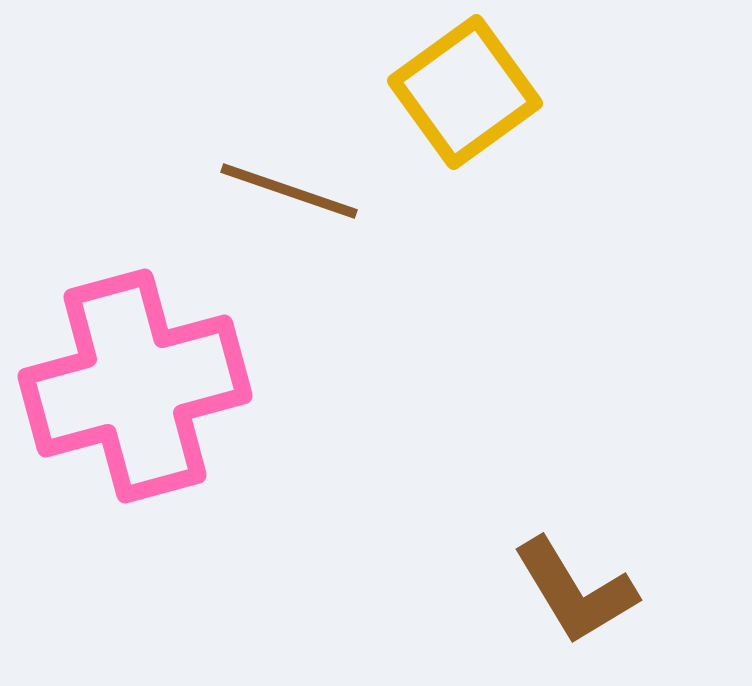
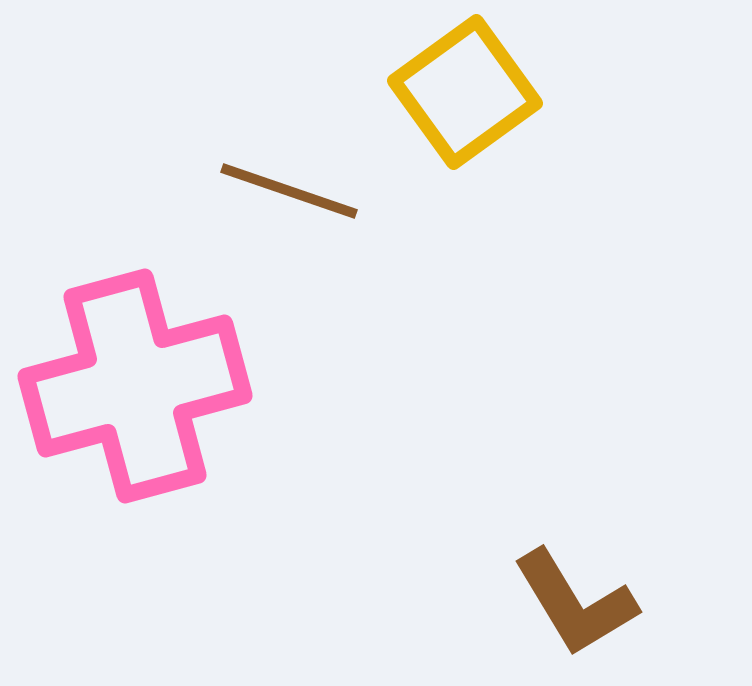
brown L-shape: moved 12 px down
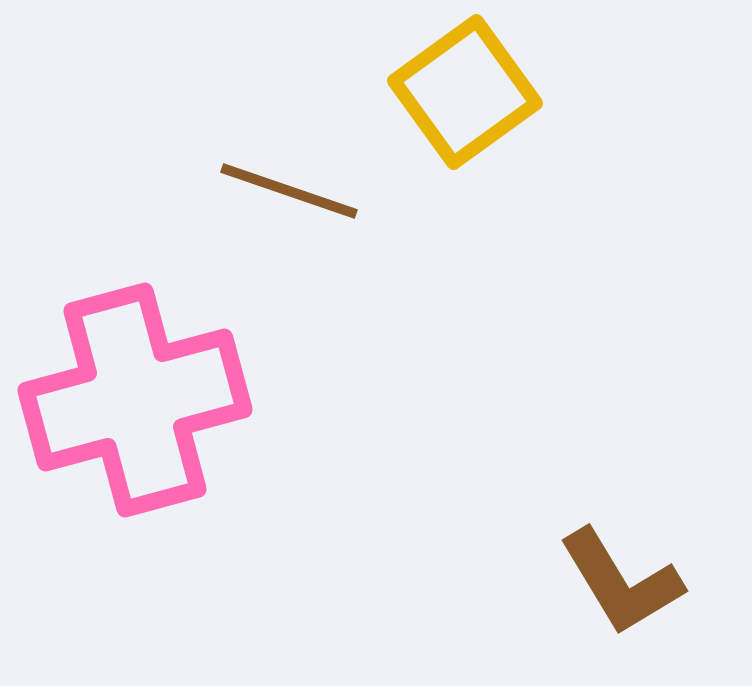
pink cross: moved 14 px down
brown L-shape: moved 46 px right, 21 px up
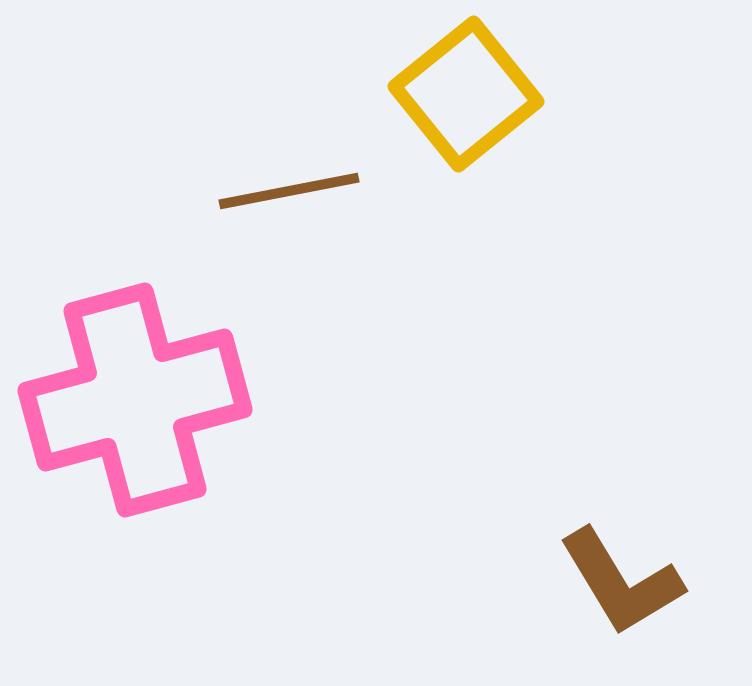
yellow square: moved 1 px right, 2 px down; rotated 3 degrees counterclockwise
brown line: rotated 30 degrees counterclockwise
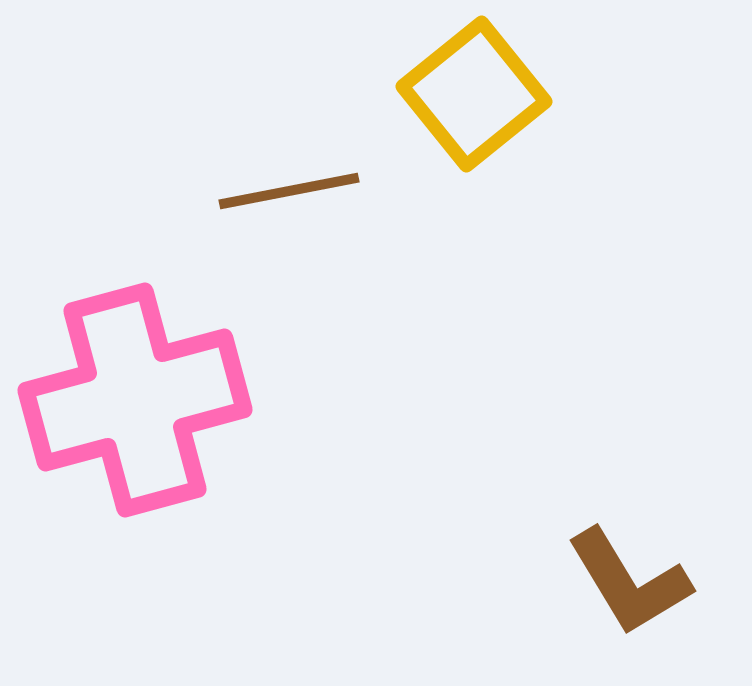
yellow square: moved 8 px right
brown L-shape: moved 8 px right
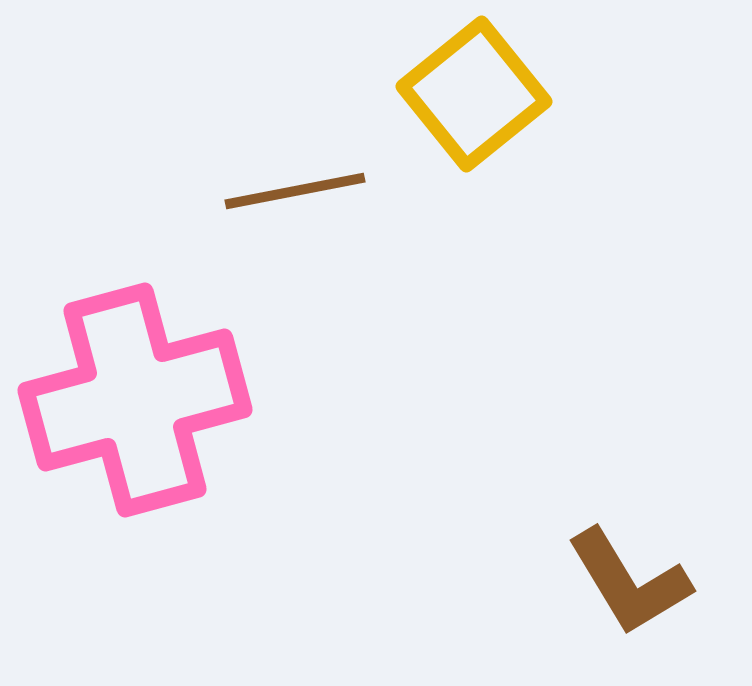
brown line: moved 6 px right
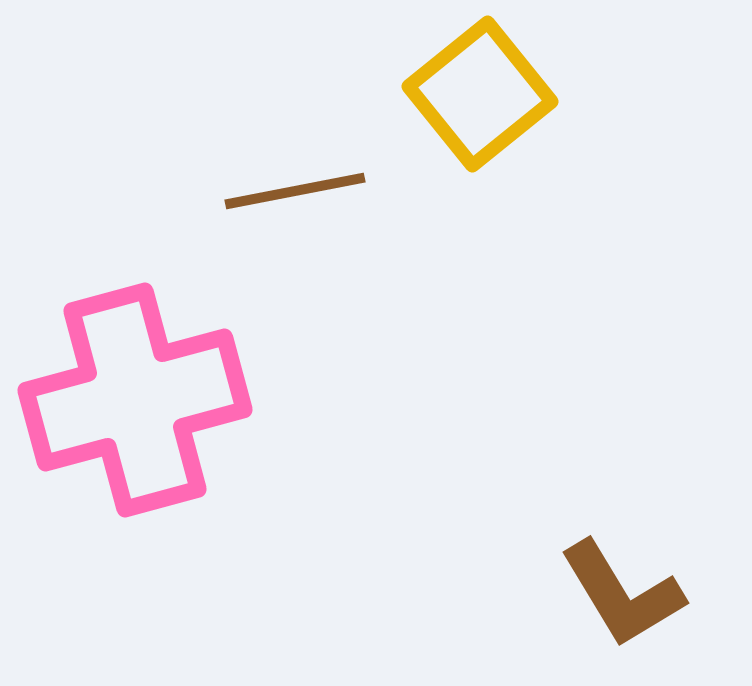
yellow square: moved 6 px right
brown L-shape: moved 7 px left, 12 px down
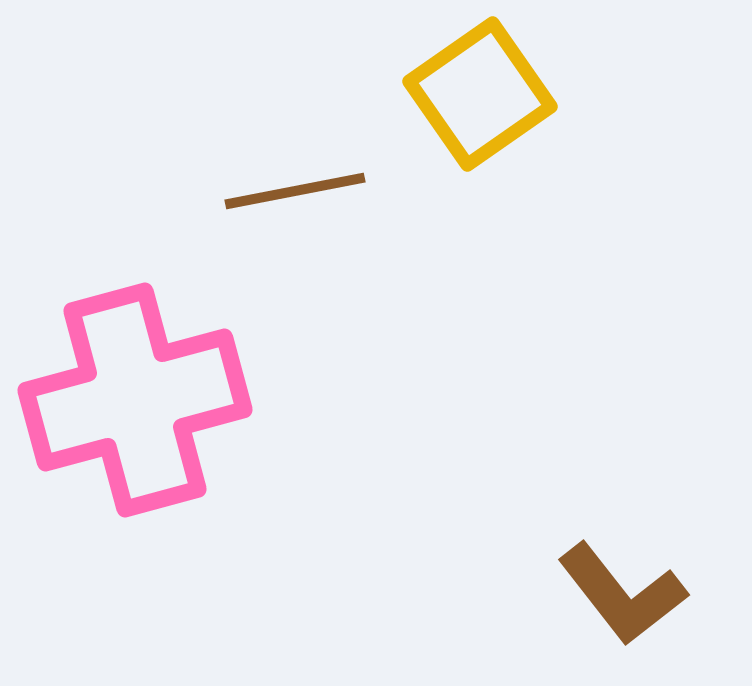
yellow square: rotated 4 degrees clockwise
brown L-shape: rotated 7 degrees counterclockwise
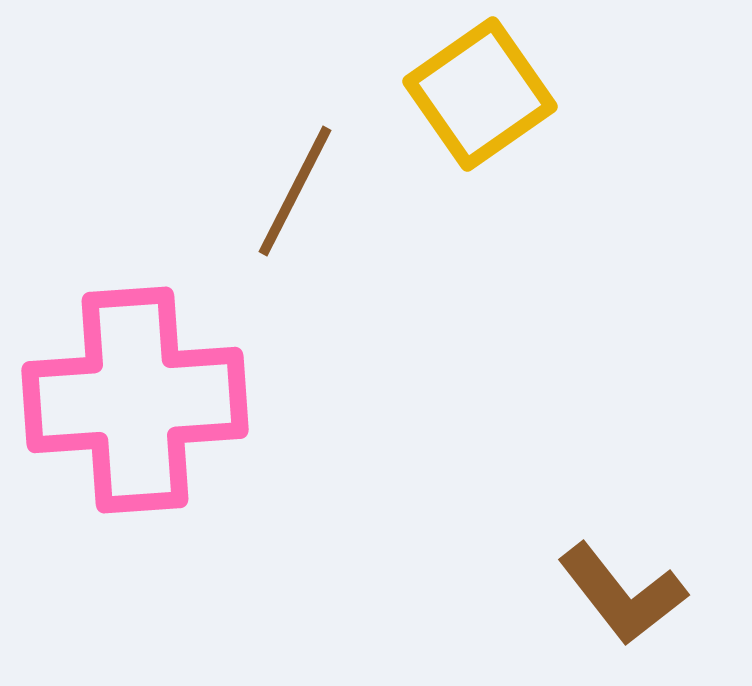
brown line: rotated 52 degrees counterclockwise
pink cross: rotated 11 degrees clockwise
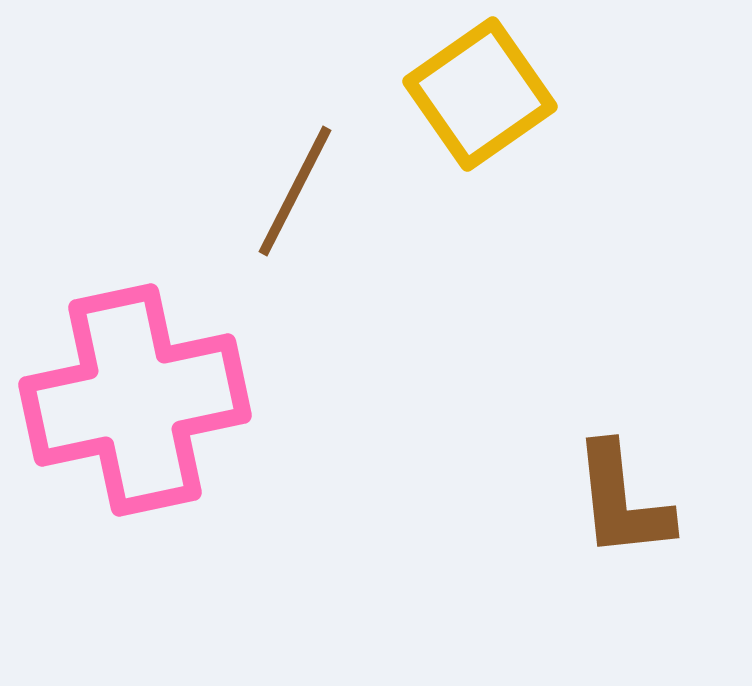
pink cross: rotated 8 degrees counterclockwise
brown L-shape: moved 93 px up; rotated 32 degrees clockwise
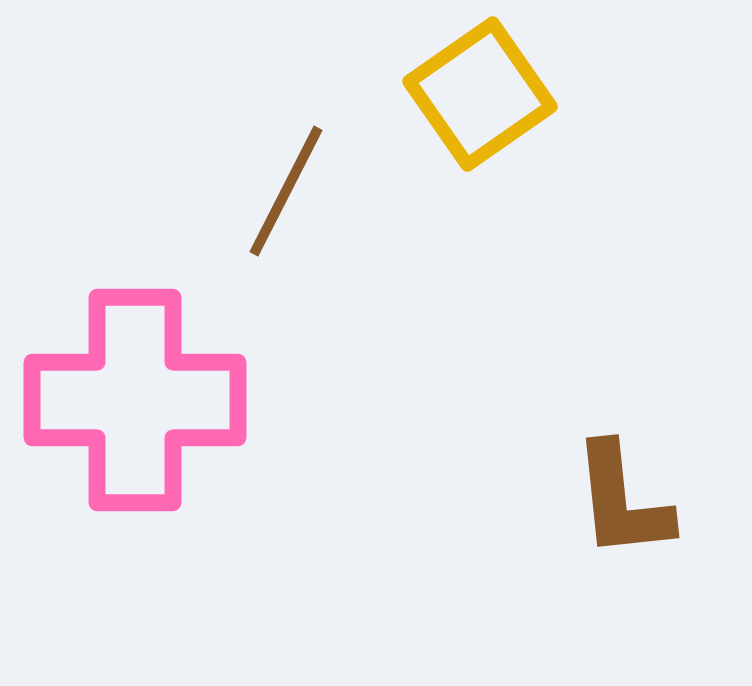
brown line: moved 9 px left
pink cross: rotated 12 degrees clockwise
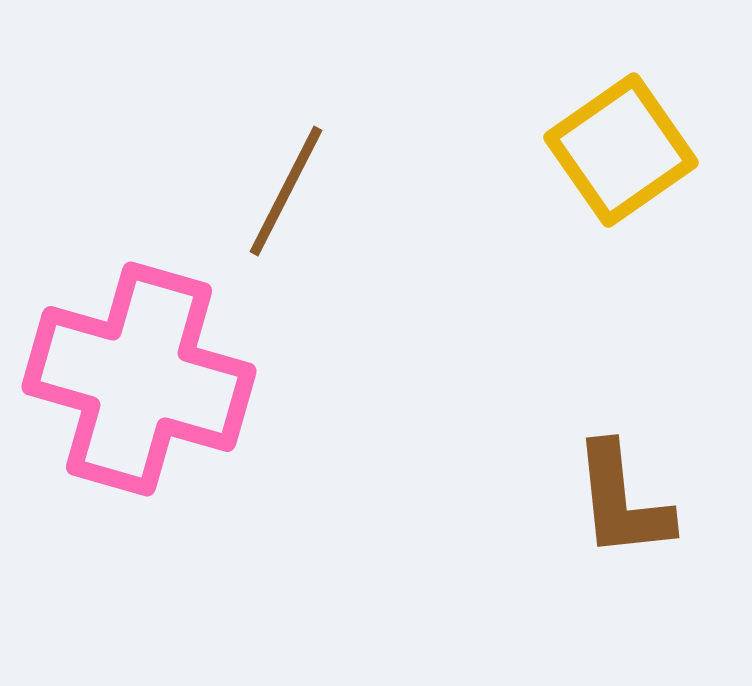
yellow square: moved 141 px right, 56 px down
pink cross: moved 4 px right, 21 px up; rotated 16 degrees clockwise
